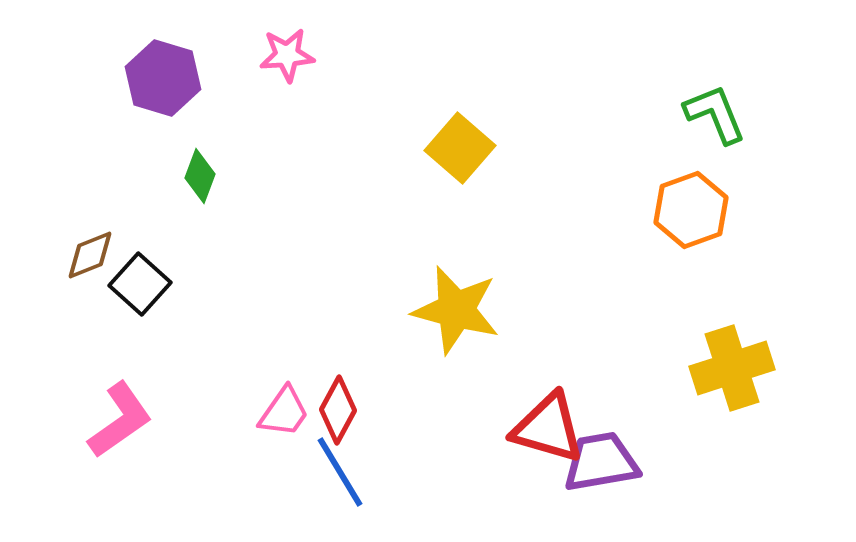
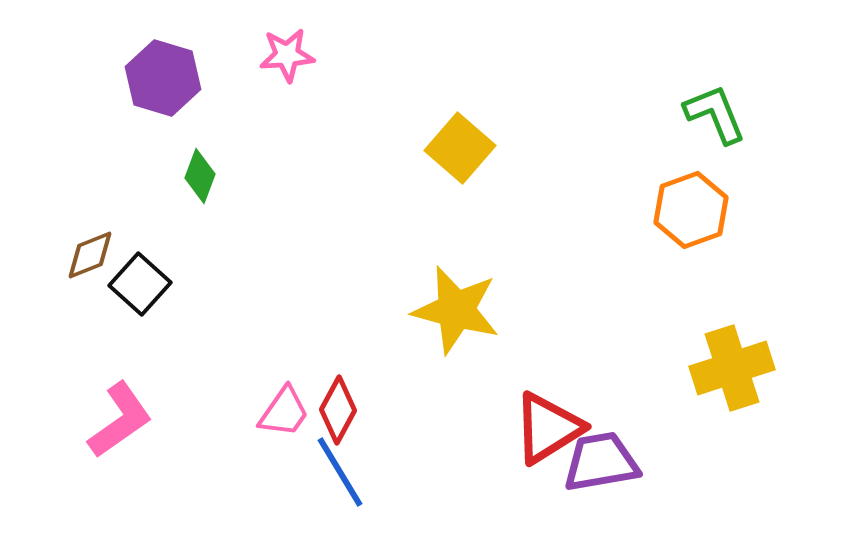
red triangle: rotated 48 degrees counterclockwise
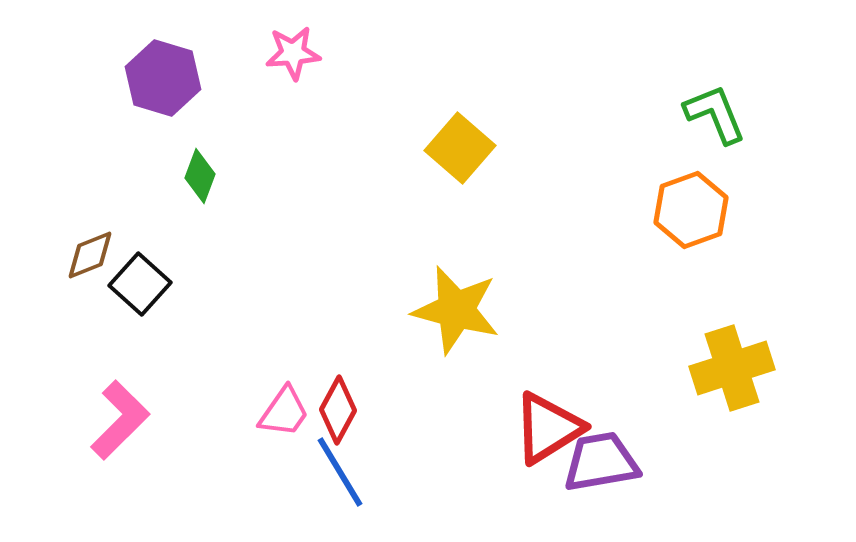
pink star: moved 6 px right, 2 px up
pink L-shape: rotated 10 degrees counterclockwise
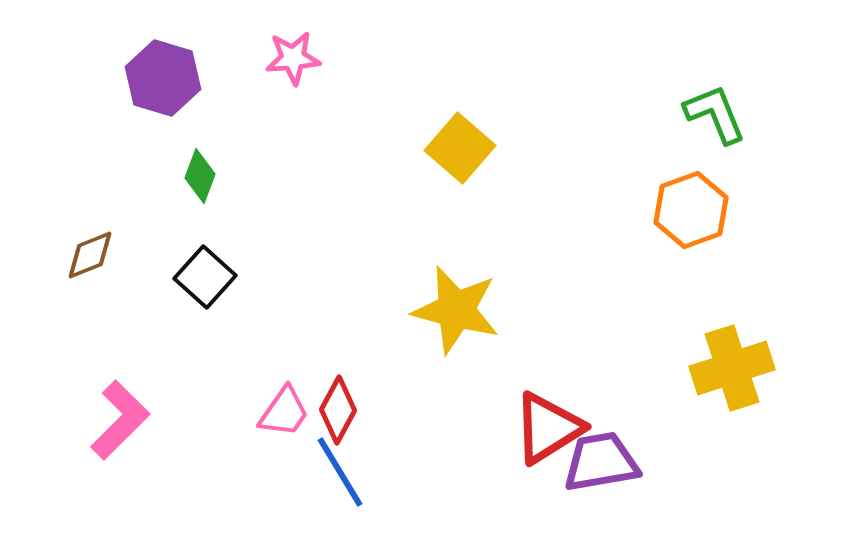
pink star: moved 5 px down
black square: moved 65 px right, 7 px up
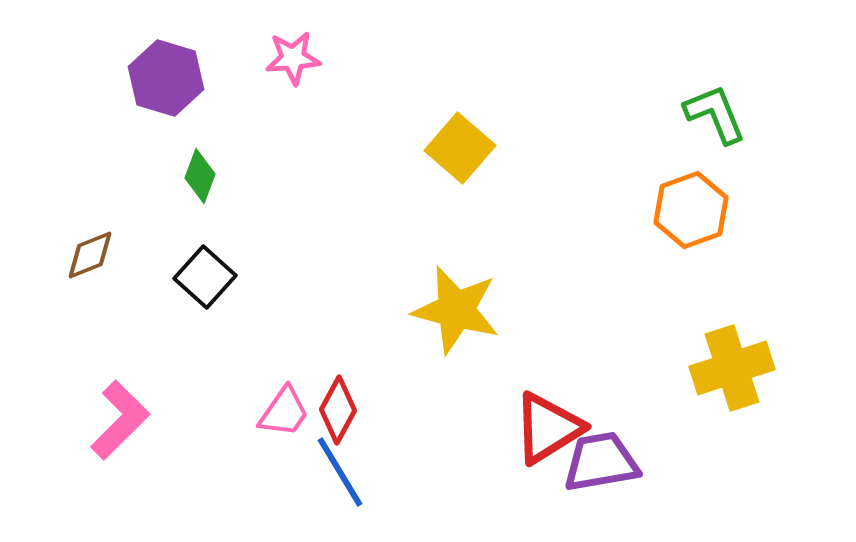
purple hexagon: moved 3 px right
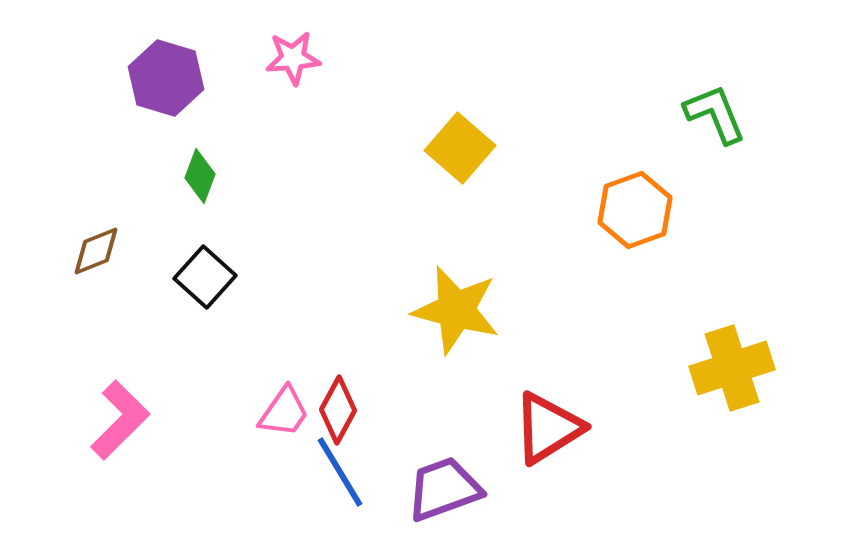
orange hexagon: moved 56 px left
brown diamond: moved 6 px right, 4 px up
purple trapezoid: moved 157 px left, 27 px down; rotated 10 degrees counterclockwise
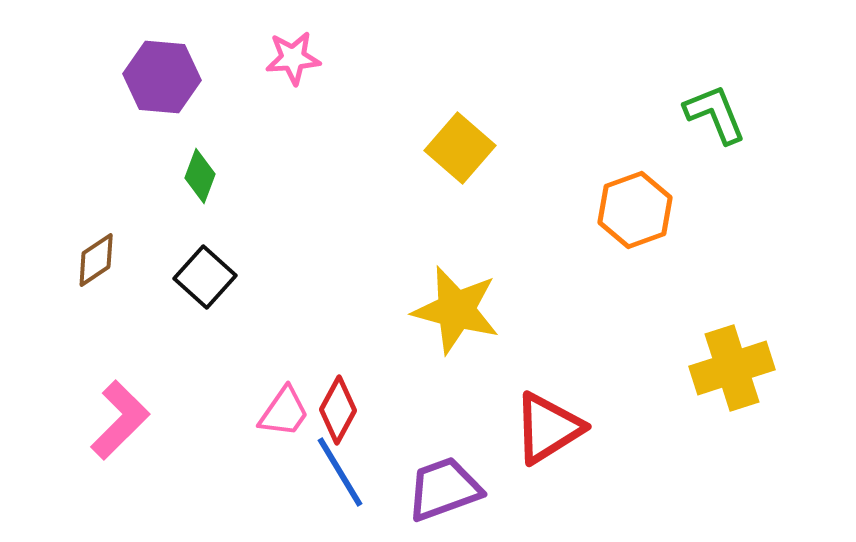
purple hexagon: moved 4 px left, 1 px up; rotated 12 degrees counterclockwise
brown diamond: moved 9 px down; rotated 12 degrees counterclockwise
